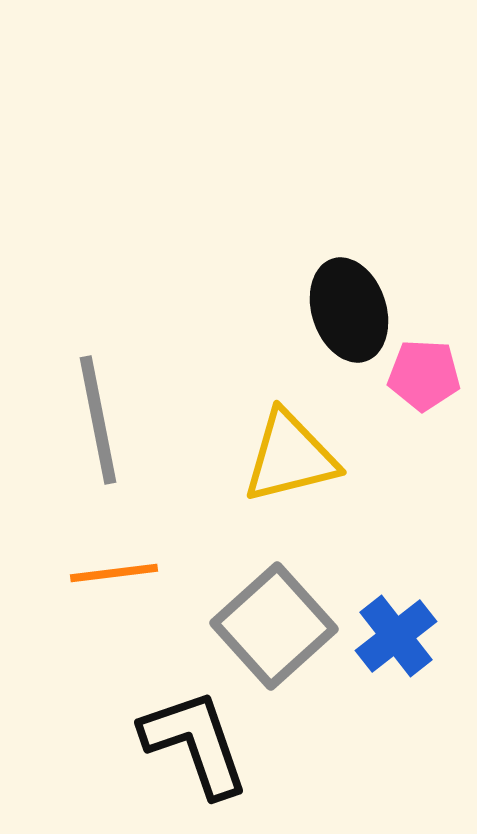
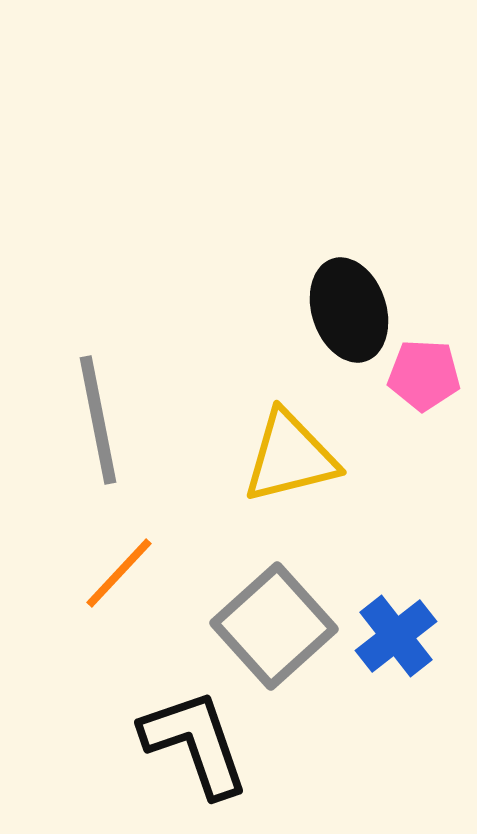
orange line: moved 5 px right; rotated 40 degrees counterclockwise
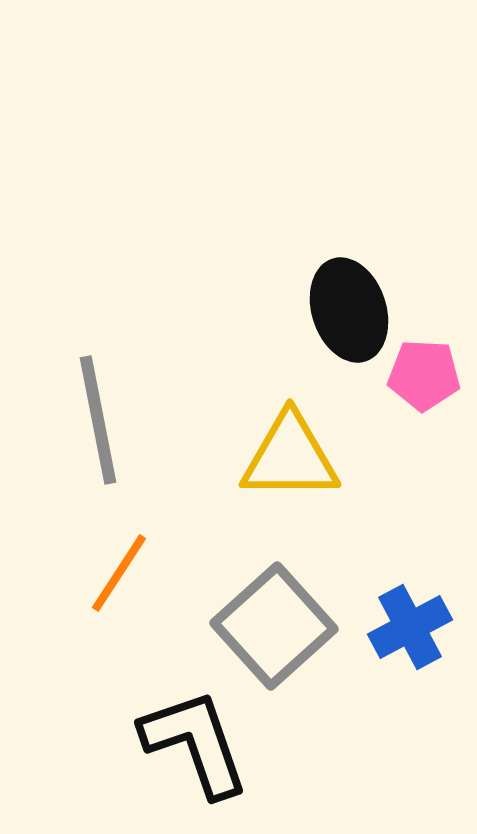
yellow triangle: rotated 14 degrees clockwise
orange line: rotated 10 degrees counterclockwise
blue cross: moved 14 px right, 9 px up; rotated 10 degrees clockwise
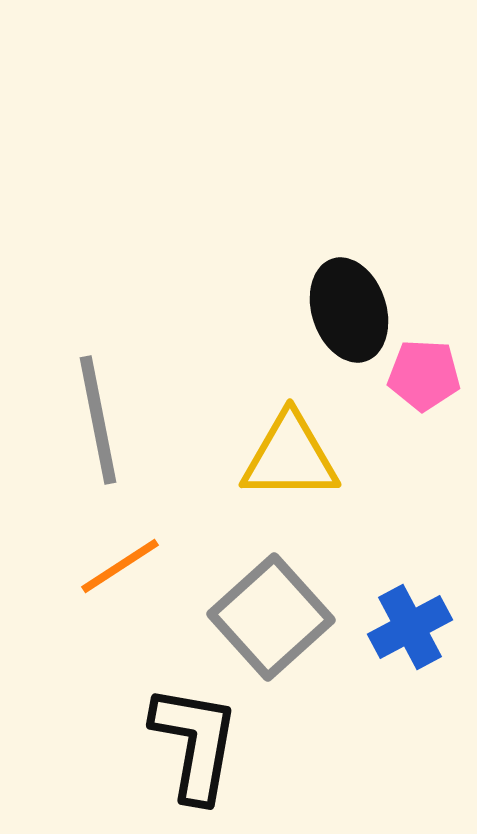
orange line: moved 1 px right, 7 px up; rotated 24 degrees clockwise
gray square: moved 3 px left, 9 px up
black L-shape: rotated 29 degrees clockwise
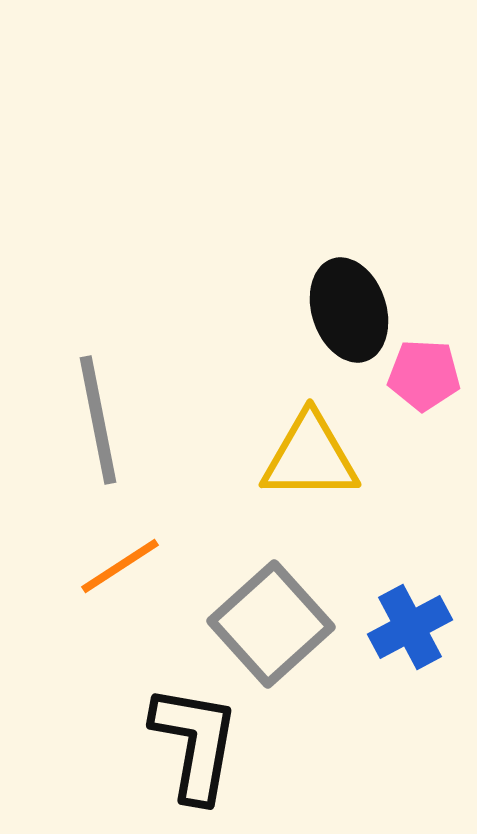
yellow triangle: moved 20 px right
gray square: moved 7 px down
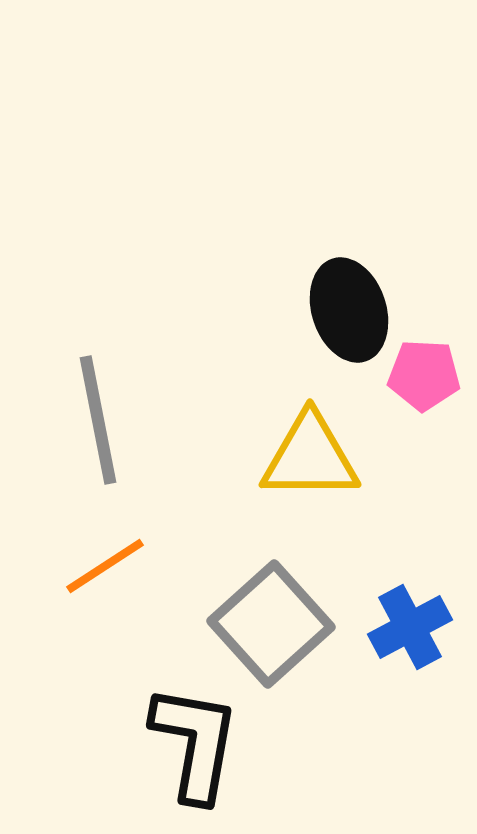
orange line: moved 15 px left
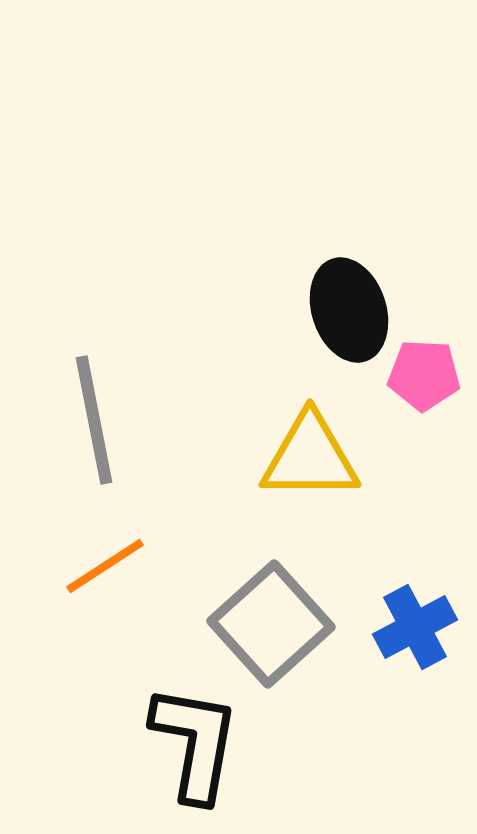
gray line: moved 4 px left
blue cross: moved 5 px right
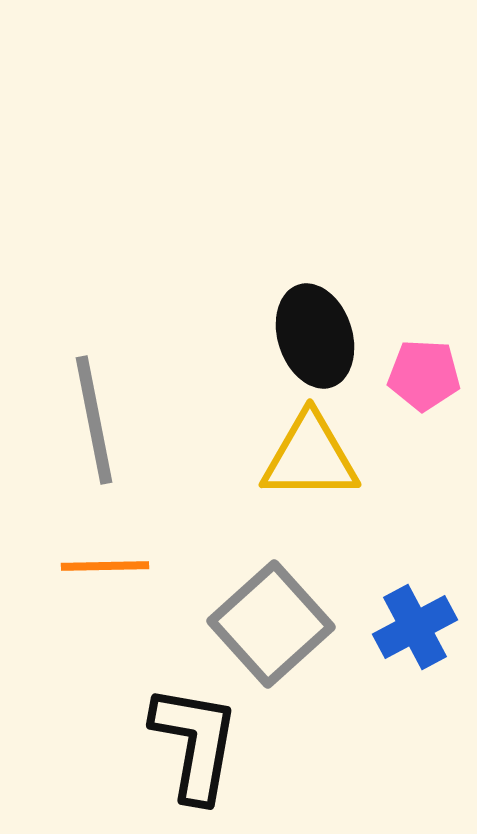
black ellipse: moved 34 px left, 26 px down
orange line: rotated 32 degrees clockwise
